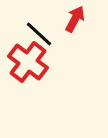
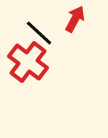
black line: moved 1 px up
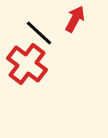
red cross: moved 1 px left, 2 px down
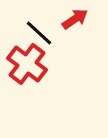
red arrow: rotated 28 degrees clockwise
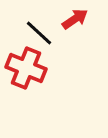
red cross: moved 1 px left, 4 px down; rotated 15 degrees counterclockwise
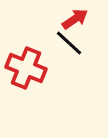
black line: moved 30 px right, 10 px down
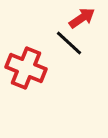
red arrow: moved 7 px right, 1 px up
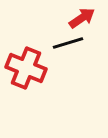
black line: moved 1 px left; rotated 60 degrees counterclockwise
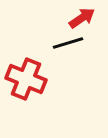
red cross: moved 11 px down
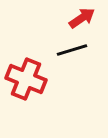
black line: moved 4 px right, 7 px down
